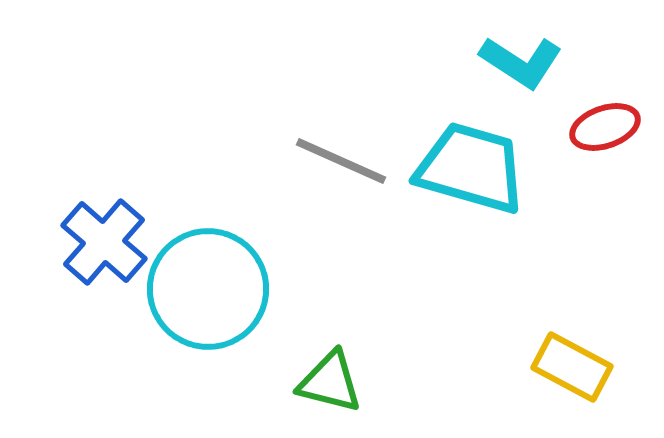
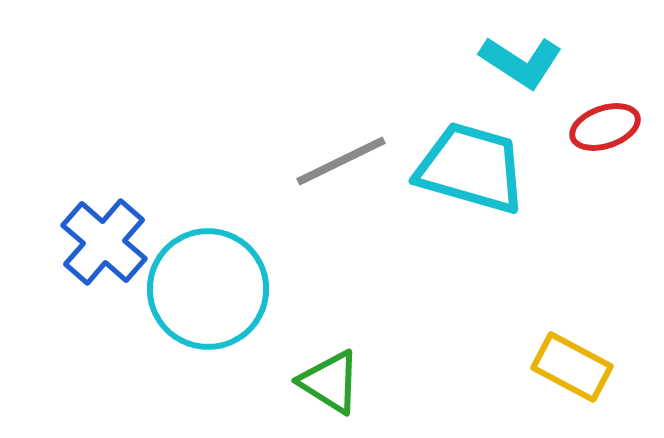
gray line: rotated 50 degrees counterclockwise
green triangle: rotated 18 degrees clockwise
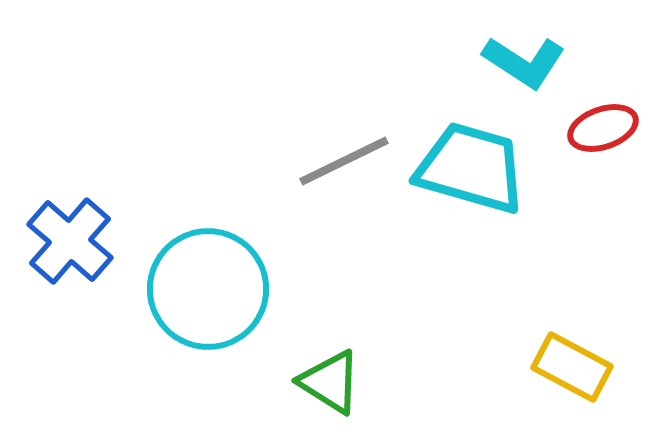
cyan L-shape: moved 3 px right
red ellipse: moved 2 px left, 1 px down
gray line: moved 3 px right
blue cross: moved 34 px left, 1 px up
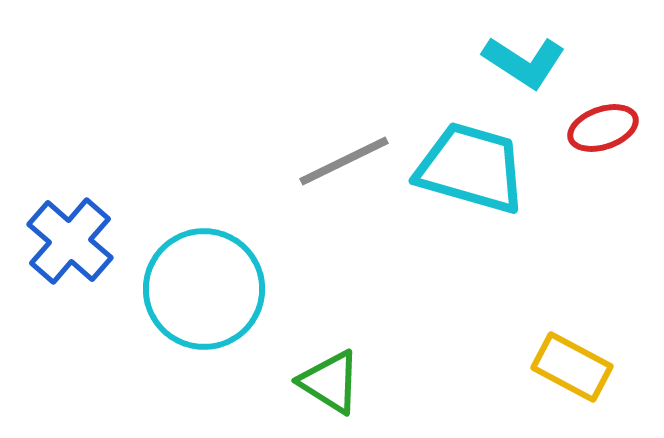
cyan circle: moved 4 px left
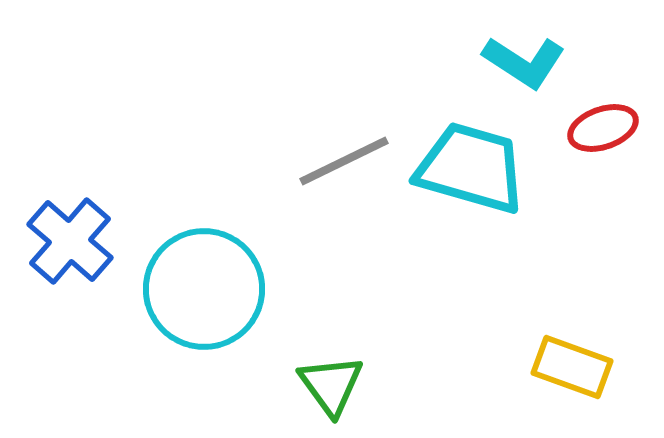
yellow rectangle: rotated 8 degrees counterclockwise
green triangle: moved 1 px right, 3 px down; rotated 22 degrees clockwise
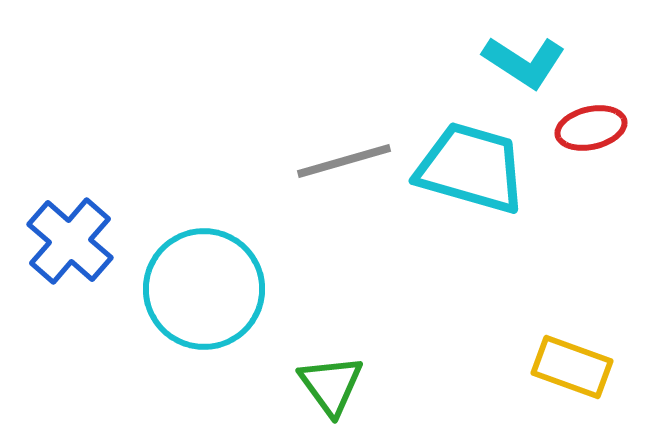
red ellipse: moved 12 px left; rotated 6 degrees clockwise
gray line: rotated 10 degrees clockwise
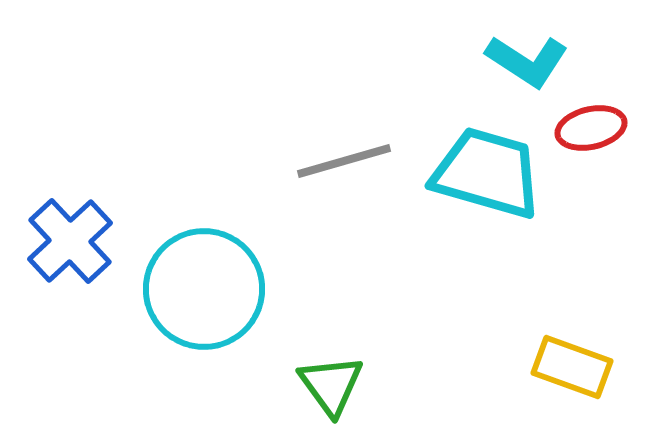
cyan L-shape: moved 3 px right, 1 px up
cyan trapezoid: moved 16 px right, 5 px down
blue cross: rotated 6 degrees clockwise
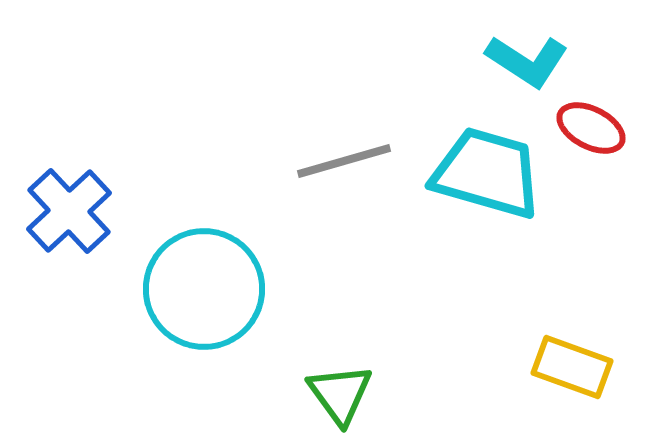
red ellipse: rotated 40 degrees clockwise
blue cross: moved 1 px left, 30 px up
green triangle: moved 9 px right, 9 px down
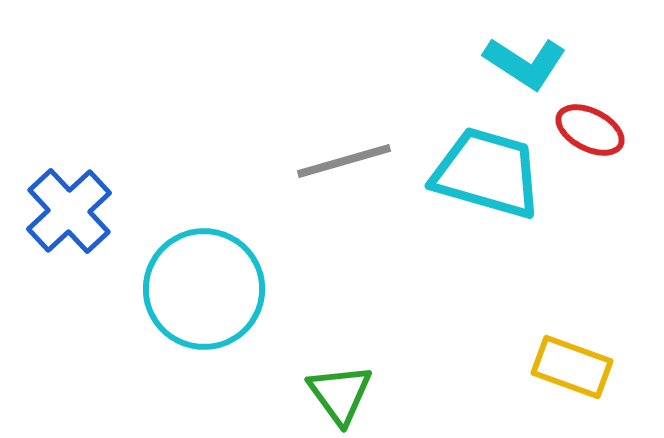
cyan L-shape: moved 2 px left, 2 px down
red ellipse: moved 1 px left, 2 px down
